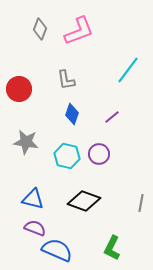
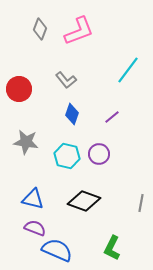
gray L-shape: rotated 30 degrees counterclockwise
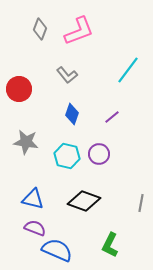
gray L-shape: moved 1 px right, 5 px up
green L-shape: moved 2 px left, 3 px up
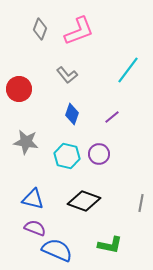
green L-shape: rotated 105 degrees counterclockwise
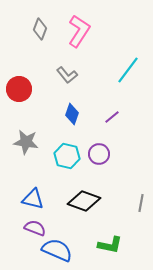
pink L-shape: rotated 36 degrees counterclockwise
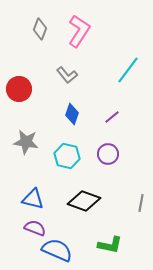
purple circle: moved 9 px right
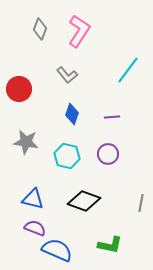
purple line: rotated 35 degrees clockwise
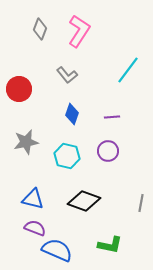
gray star: rotated 20 degrees counterclockwise
purple circle: moved 3 px up
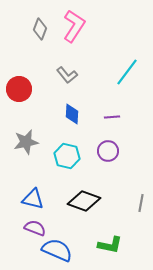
pink L-shape: moved 5 px left, 5 px up
cyan line: moved 1 px left, 2 px down
blue diamond: rotated 15 degrees counterclockwise
